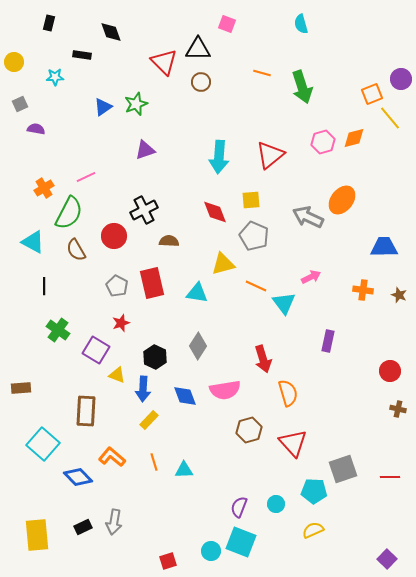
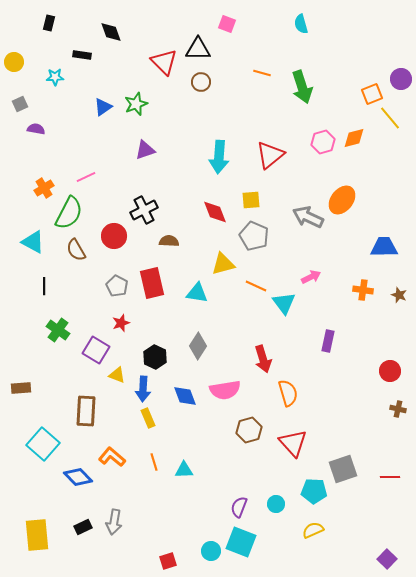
yellow rectangle at (149, 420): moved 1 px left, 2 px up; rotated 66 degrees counterclockwise
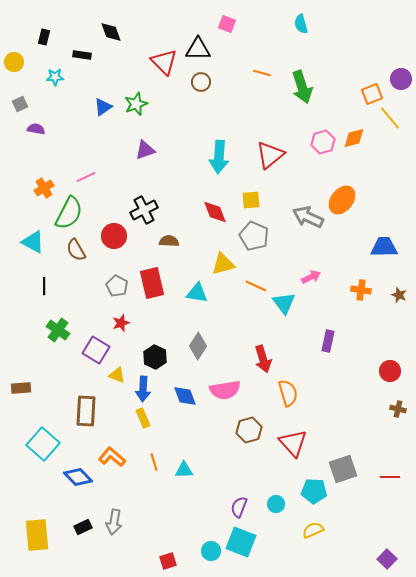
black rectangle at (49, 23): moved 5 px left, 14 px down
orange cross at (363, 290): moved 2 px left
yellow rectangle at (148, 418): moved 5 px left
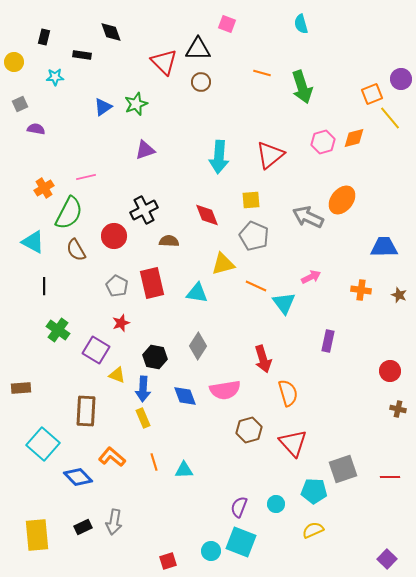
pink line at (86, 177): rotated 12 degrees clockwise
red diamond at (215, 212): moved 8 px left, 3 px down
black hexagon at (155, 357): rotated 15 degrees counterclockwise
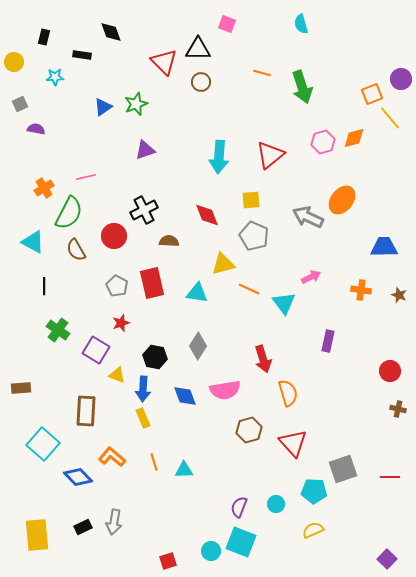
orange line at (256, 286): moved 7 px left, 3 px down
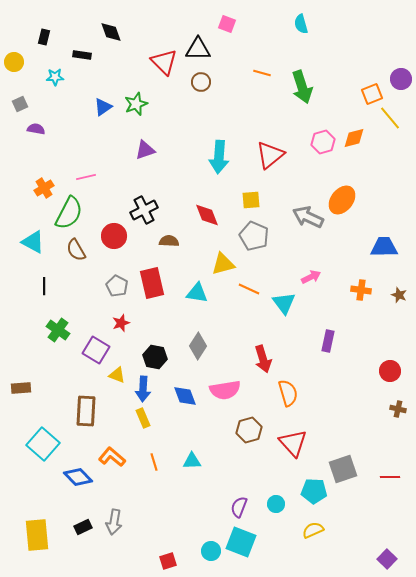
cyan triangle at (184, 470): moved 8 px right, 9 px up
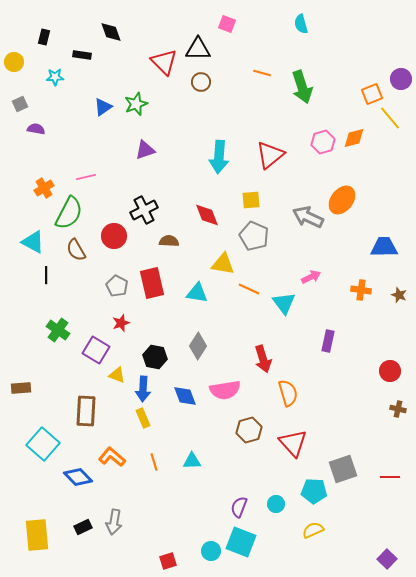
yellow triangle at (223, 264): rotated 25 degrees clockwise
black line at (44, 286): moved 2 px right, 11 px up
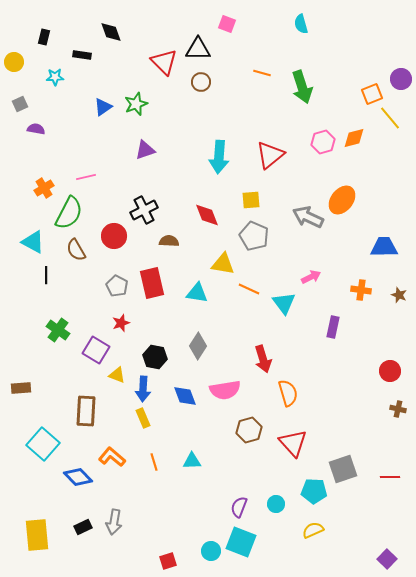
purple rectangle at (328, 341): moved 5 px right, 14 px up
